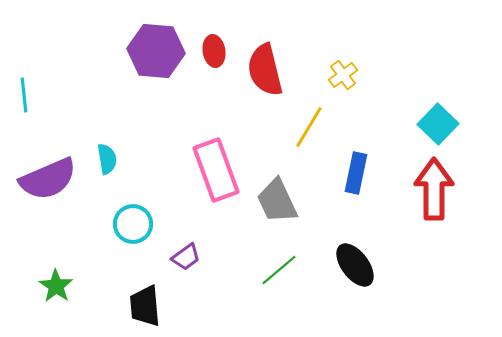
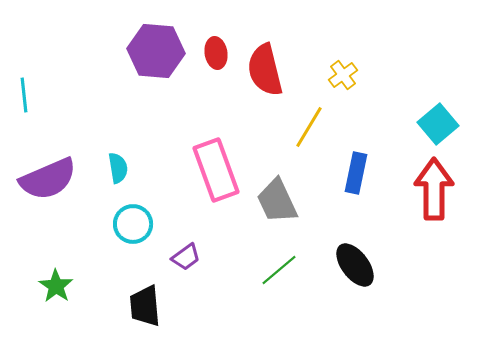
red ellipse: moved 2 px right, 2 px down
cyan square: rotated 6 degrees clockwise
cyan semicircle: moved 11 px right, 9 px down
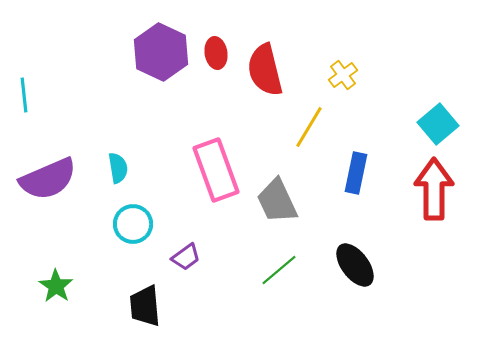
purple hexagon: moved 5 px right, 1 px down; rotated 20 degrees clockwise
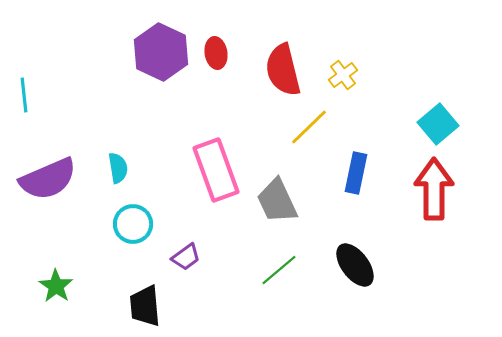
red semicircle: moved 18 px right
yellow line: rotated 15 degrees clockwise
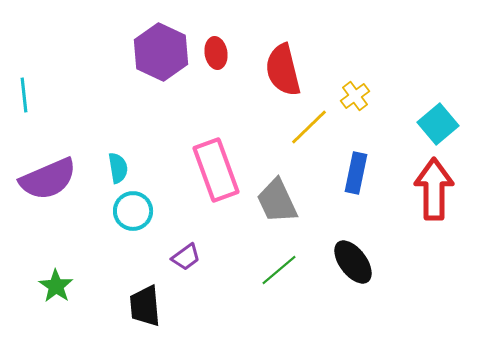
yellow cross: moved 12 px right, 21 px down
cyan circle: moved 13 px up
black ellipse: moved 2 px left, 3 px up
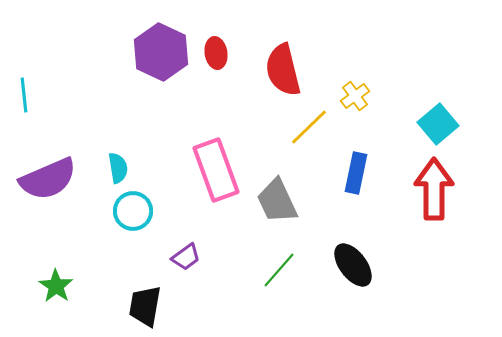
black ellipse: moved 3 px down
green line: rotated 9 degrees counterclockwise
black trapezoid: rotated 15 degrees clockwise
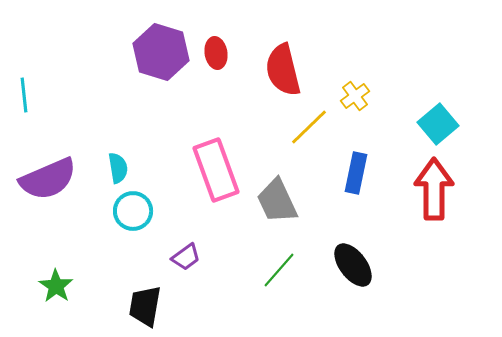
purple hexagon: rotated 8 degrees counterclockwise
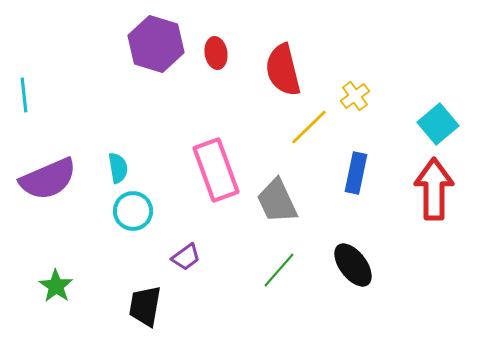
purple hexagon: moved 5 px left, 8 px up
